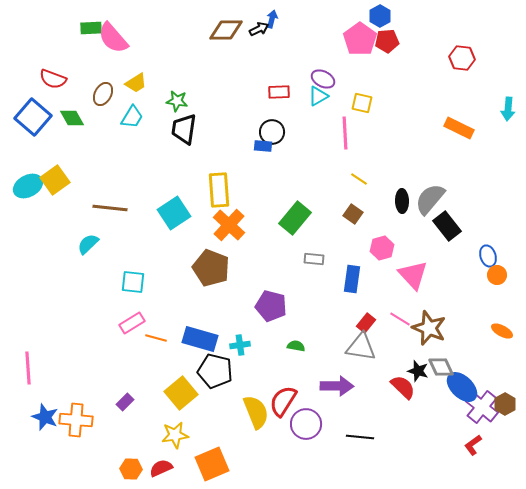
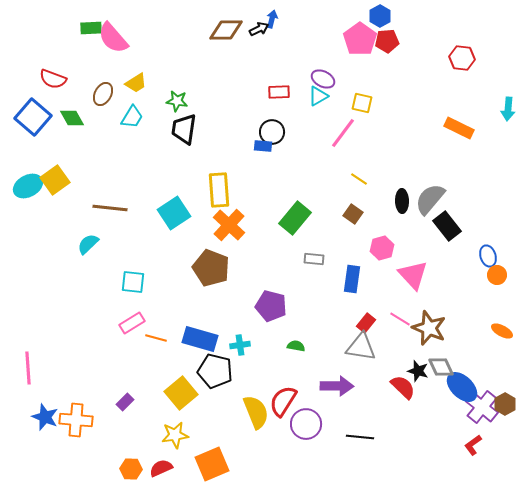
pink line at (345, 133): moved 2 px left; rotated 40 degrees clockwise
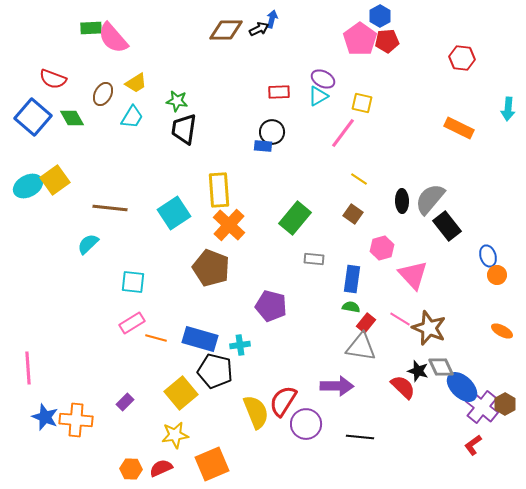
green semicircle at (296, 346): moved 55 px right, 39 px up
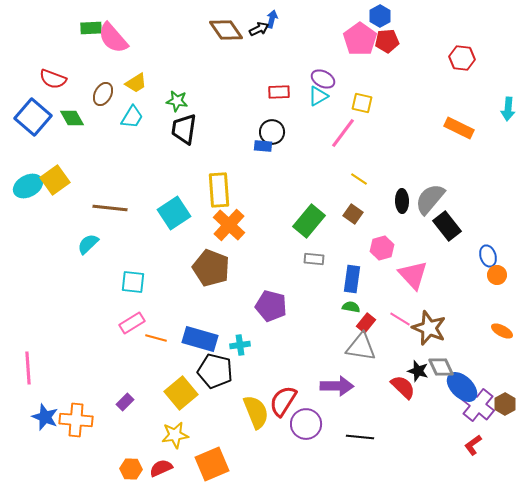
brown diamond at (226, 30): rotated 56 degrees clockwise
green rectangle at (295, 218): moved 14 px right, 3 px down
purple cross at (482, 407): moved 4 px left, 2 px up
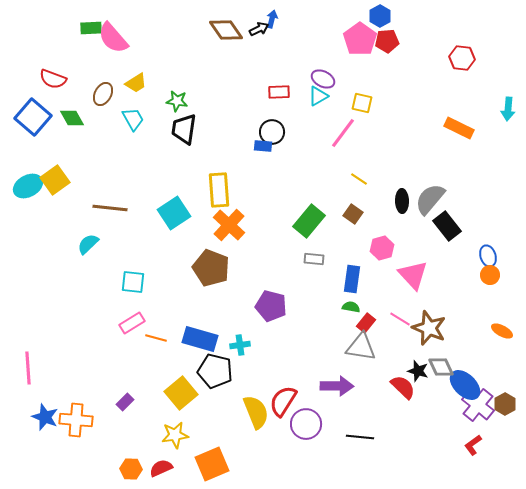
cyan trapezoid at (132, 117): moved 1 px right, 2 px down; rotated 60 degrees counterclockwise
orange circle at (497, 275): moved 7 px left
blue ellipse at (462, 387): moved 3 px right, 2 px up
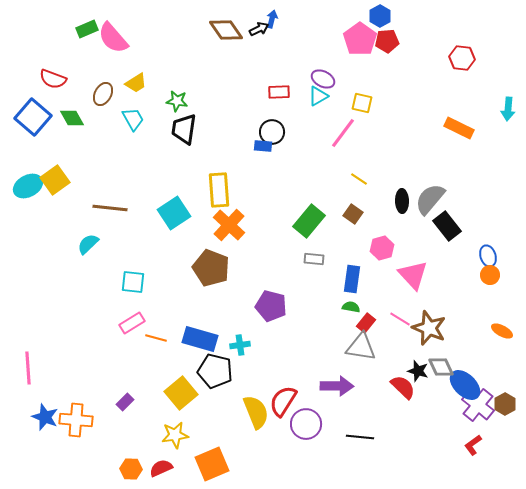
green rectangle at (91, 28): moved 4 px left, 1 px down; rotated 20 degrees counterclockwise
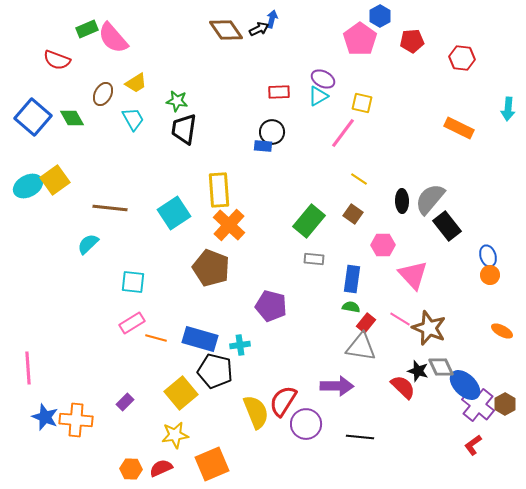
red pentagon at (387, 41): moved 25 px right
red semicircle at (53, 79): moved 4 px right, 19 px up
pink hexagon at (382, 248): moved 1 px right, 3 px up; rotated 15 degrees clockwise
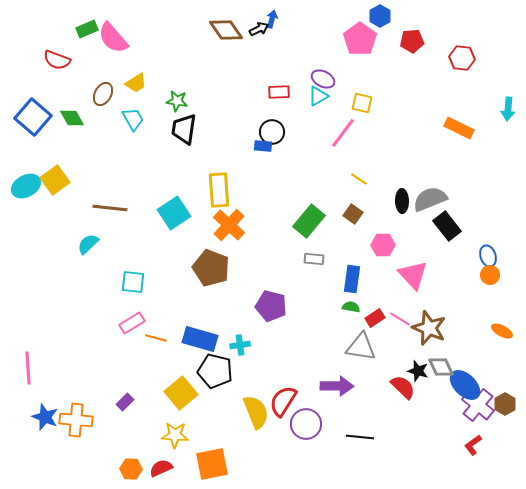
cyan ellipse at (28, 186): moved 2 px left
gray semicircle at (430, 199): rotated 28 degrees clockwise
red rectangle at (366, 323): moved 9 px right, 5 px up; rotated 18 degrees clockwise
yellow star at (175, 435): rotated 12 degrees clockwise
orange square at (212, 464): rotated 12 degrees clockwise
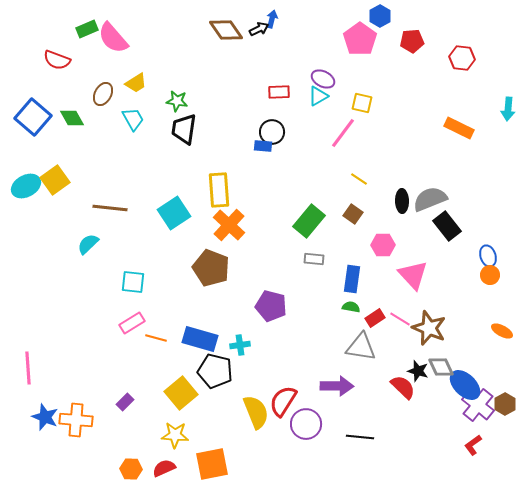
red semicircle at (161, 468): moved 3 px right
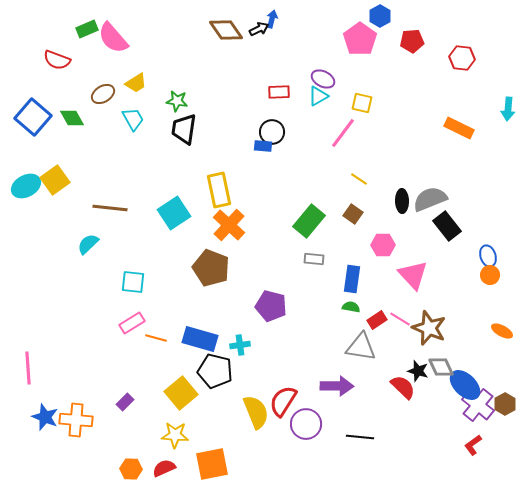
brown ellipse at (103, 94): rotated 30 degrees clockwise
yellow rectangle at (219, 190): rotated 8 degrees counterclockwise
red rectangle at (375, 318): moved 2 px right, 2 px down
